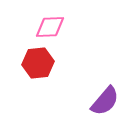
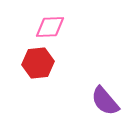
purple semicircle: rotated 100 degrees clockwise
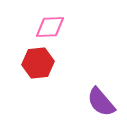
purple semicircle: moved 4 px left, 1 px down
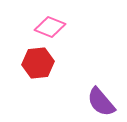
pink diamond: rotated 24 degrees clockwise
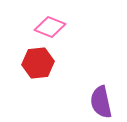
purple semicircle: rotated 28 degrees clockwise
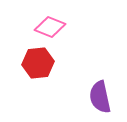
purple semicircle: moved 1 px left, 5 px up
